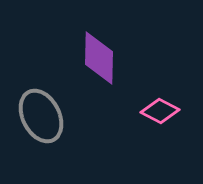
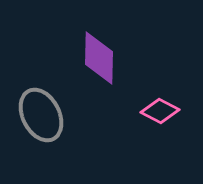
gray ellipse: moved 1 px up
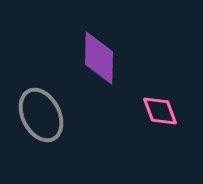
pink diamond: rotated 42 degrees clockwise
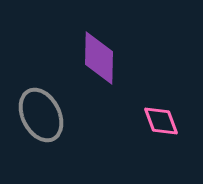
pink diamond: moved 1 px right, 10 px down
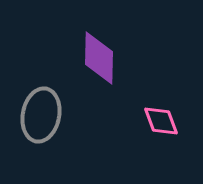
gray ellipse: rotated 38 degrees clockwise
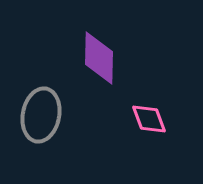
pink diamond: moved 12 px left, 2 px up
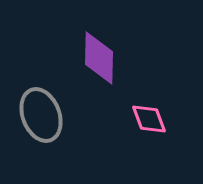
gray ellipse: rotated 32 degrees counterclockwise
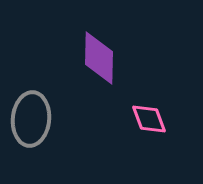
gray ellipse: moved 10 px left, 4 px down; rotated 26 degrees clockwise
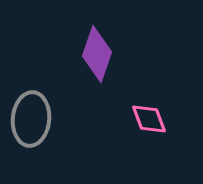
purple diamond: moved 2 px left, 4 px up; rotated 18 degrees clockwise
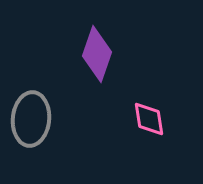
pink diamond: rotated 12 degrees clockwise
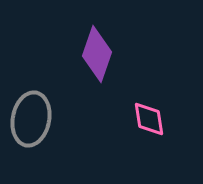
gray ellipse: rotated 6 degrees clockwise
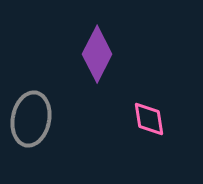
purple diamond: rotated 8 degrees clockwise
